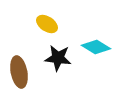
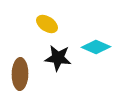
cyan diamond: rotated 8 degrees counterclockwise
brown ellipse: moved 1 px right, 2 px down; rotated 12 degrees clockwise
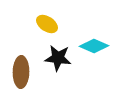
cyan diamond: moved 2 px left, 1 px up
brown ellipse: moved 1 px right, 2 px up
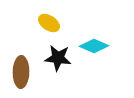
yellow ellipse: moved 2 px right, 1 px up
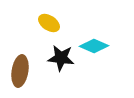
black star: moved 3 px right
brown ellipse: moved 1 px left, 1 px up; rotated 8 degrees clockwise
